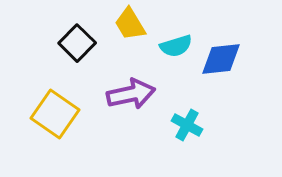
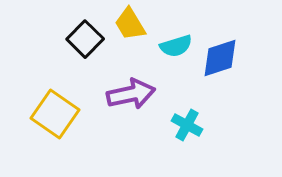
black square: moved 8 px right, 4 px up
blue diamond: moved 1 px left, 1 px up; rotated 12 degrees counterclockwise
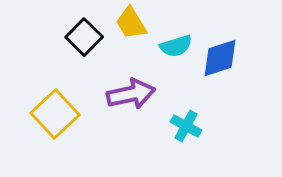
yellow trapezoid: moved 1 px right, 1 px up
black square: moved 1 px left, 2 px up
yellow square: rotated 12 degrees clockwise
cyan cross: moved 1 px left, 1 px down
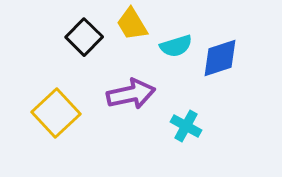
yellow trapezoid: moved 1 px right, 1 px down
yellow square: moved 1 px right, 1 px up
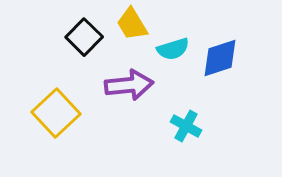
cyan semicircle: moved 3 px left, 3 px down
purple arrow: moved 2 px left, 9 px up; rotated 6 degrees clockwise
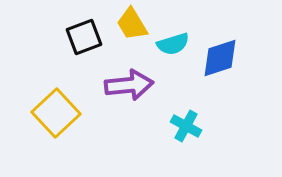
black square: rotated 24 degrees clockwise
cyan semicircle: moved 5 px up
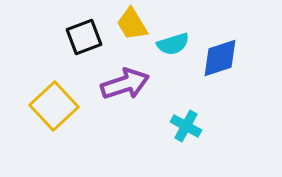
purple arrow: moved 4 px left, 1 px up; rotated 12 degrees counterclockwise
yellow square: moved 2 px left, 7 px up
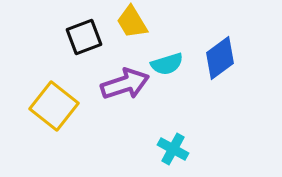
yellow trapezoid: moved 2 px up
cyan semicircle: moved 6 px left, 20 px down
blue diamond: rotated 18 degrees counterclockwise
yellow square: rotated 9 degrees counterclockwise
cyan cross: moved 13 px left, 23 px down
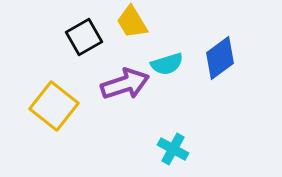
black square: rotated 9 degrees counterclockwise
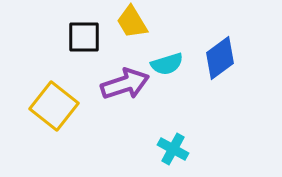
black square: rotated 30 degrees clockwise
